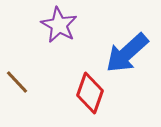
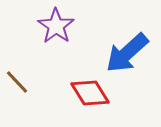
purple star: moved 3 px left, 1 px down; rotated 6 degrees clockwise
red diamond: rotated 51 degrees counterclockwise
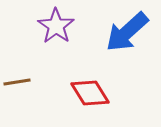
blue arrow: moved 21 px up
brown line: rotated 56 degrees counterclockwise
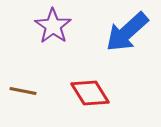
purple star: moved 3 px left
brown line: moved 6 px right, 9 px down; rotated 20 degrees clockwise
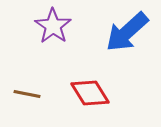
brown line: moved 4 px right, 3 px down
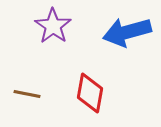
blue arrow: rotated 27 degrees clockwise
red diamond: rotated 42 degrees clockwise
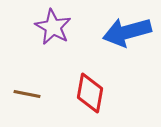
purple star: moved 1 px down; rotated 6 degrees counterclockwise
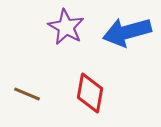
purple star: moved 13 px right
brown line: rotated 12 degrees clockwise
